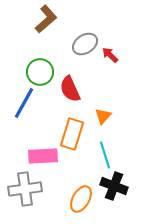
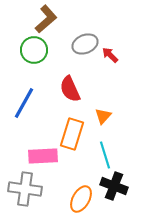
gray ellipse: rotated 10 degrees clockwise
green circle: moved 6 px left, 22 px up
gray cross: rotated 16 degrees clockwise
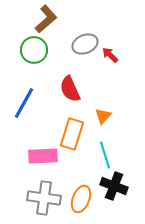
gray cross: moved 19 px right, 9 px down
orange ellipse: rotated 8 degrees counterclockwise
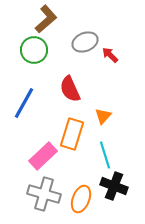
gray ellipse: moved 2 px up
pink rectangle: rotated 40 degrees counterclockwise
gray cross: moved 4 px up; rotated 8 degrees clockwise
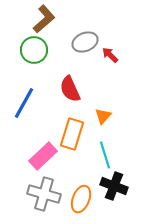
brown L-shape: moved 2 px left
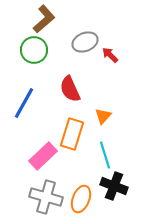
gray cross: moved 2 px right, 3 px down
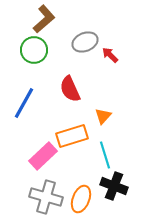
orange rectangle: moved 2 px down; rotated 56 degrees clockwise
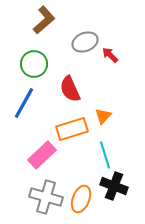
brown L-shape: moved 1 px down
green circle: moved 14 px down
orange rectangle: moved 7 px up
pink rectangle: moved 1 px left, 1 px up
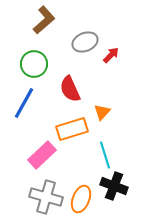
red arrow: moved 1 px right; rotated 90 degrees clockwise
orange triangle: moved 1 px left, 4 px up
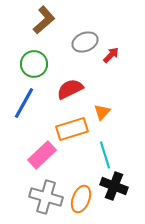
red semicircle: rotated 88 degrees clockwise
